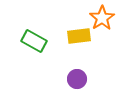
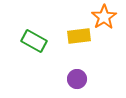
orange star: moved 2 px right, 1 px up
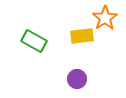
orange star: moved 1 px right, 1 px down
yellow rectangle: moved 3 px right
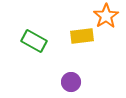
orange star: moved 1 px right, 2 px up
purple circle: moved 6 px left, 3 px down
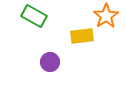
green rectangle: moved 25 px up
purple circle: moved 21 px left, 20 px up
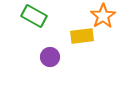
orange star: moved 3 px left
purple circle: moved 5 px up
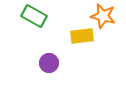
orange star: rotated 25 degrees counterclockwise
purple circle: moved 1 px left, 6 px down
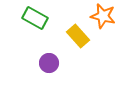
green rectangle: moved 1 px right, 2 px down
yellow rectangle: moved 4 px left; rotated 55 degrees clockwise
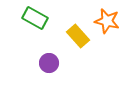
orange star: moved 4 px right, 5 px down
